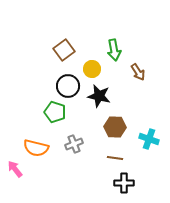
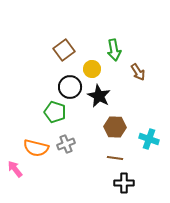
black circle: moved 2 px right, 1 px down
black star: rotated 15 degrees clockwise
gray cross: moved 8 px left
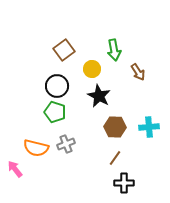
black circle: moved 13 px left, 1 px up
cyan cross: moved 12 px up; rotated 24 degrees counterclockwise
brown line: rotated 63 degrees counterclockwise
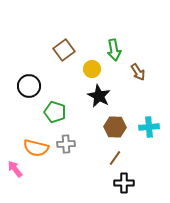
black circle: moved 28 px left
gray cross: rotated 18 degrees clockwise
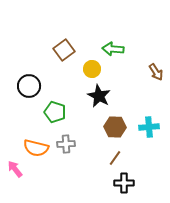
green arrow: moved 1 px left, 1 px up; rotated 105 degrees clockwise
brown arrow: moved 18 px right
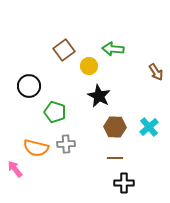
yellow circle: moved 3 px left, 3 px up
cyan cross: rotated 36 degrees counterclockwise
brown line: rotated 56 degrees clockwise
